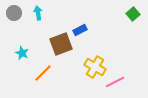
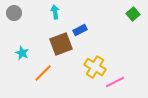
cyan arrow: moved 17 px right, 1 px up
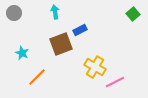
orange line: moved 6 px left, 4 px down
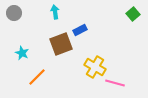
pink line: moved 1 px down; rotated 42 degrees clockwise
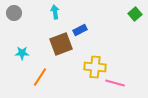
green square: moved 2 px right
cyan star: rotated 24 degrees counterclockwise
yellow cross: rotated 25 degrees counterclockwise
orange line: moved 3 px right; rotated 12 degrees counterclockwise
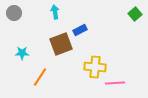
pink line: rotated 18 degrees counterclockwise
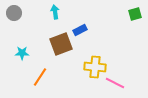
green square: rotated 24 degrees clockwise
pink line: rotated 30 degrees clockwise
